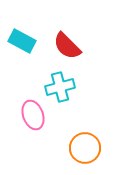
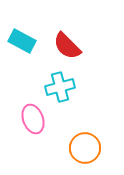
pink ellipse: moved 4 px down
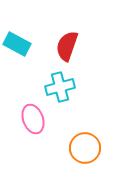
cyan rectangle: moved 5 px left, 3 px down
red semicircle: rotated 64 degrees clockwise
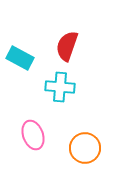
cyan rectangle: moved 3 px right, 14 px down
cyan cross: rotated 20 degrees clockwise
pink ellipse: moved 16 px down
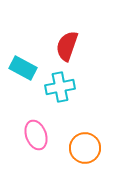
cyan rectangle: moved 3 px right, 10 px down
cyan cross: rotated 16 degrees counterclockwise
pink ellipse: moved 3 px right
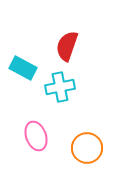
pink ellipse: moved 1 px down
orange circle: moved 2 px right
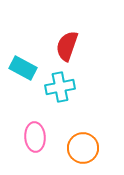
pink ellipse: moved 1 px left, 1 px down; rotated 16 degrees clockwise
orange circle: moved 4 px left
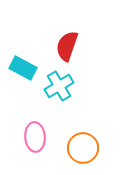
cyan cross: moved 1 px left, 1 px up; rotated 20 degrees counterclockwise
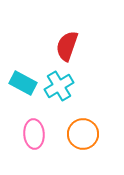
cyan rectangle: moved 15 px down
pink ellipse: moved 1 px left, 3 px up
orange circle: moved 14 px up
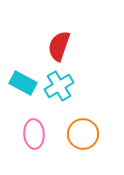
red semicircle: moved 8 px left
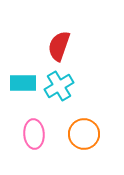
cyan rectangle: rotated 28 degrees counterclockwise
orange circle: moved 1 px right
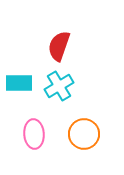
cyan rectangle: moved 4 px left
